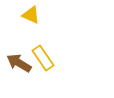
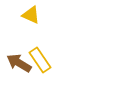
yellow rectangle: moved 3 px left, 2 px down
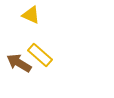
yellow rectangle: moved 5 px up; rotated 15 degrees counterclockwise
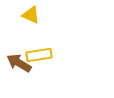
yellow rectangle: moved 1 px left; rotated 50 degrees counterclockwise
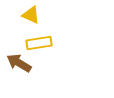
yellow rectangle: moved 12 px up
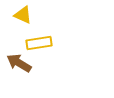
yellow triangle: moved 8 px left
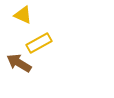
yellow rectangle: rotated 20 degrees counterclockwise
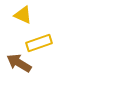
yellow rectangle: rotated 10 degrees clockwise
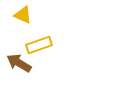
yellow rectangle: moved 2 px down
